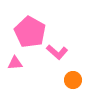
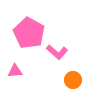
pink pentagon: moved 1 px left, 1 px down
pink triangle: moved 8 px down
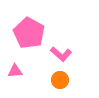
pink L-shape: moved 4 px right, 2 px down
orange circle: moved 13 px left
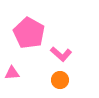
pink triangle: moved 3 px left, 2 px down
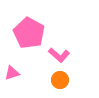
pink L-shape: moved 2 px left, 1 px down
pink triangle: rotated 14 degrees counterclockwise
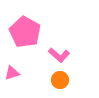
pink pentagon: moved 4 px left, 1 px up
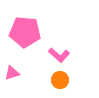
pink pentagon: rotated 24 degrees counterclockwise
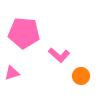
pink pentagon: moved 1 px left, 1 px down
orange circle: moved 21 px right, 4 px up
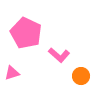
pink pentagon: moved 2 px right; rotated 20 degrees clockwise
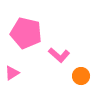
pink pentagon: rotated 12 degrees counterclockwise
pink triangle: rotated 14 degrees counterclockwise
